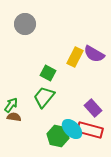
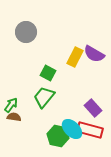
gray circle: moved 1 px right, 8 px down
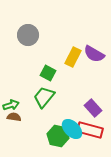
gray circle: moved 2 px right, 3 px down
yellow rectangle: moved 2 px left
green arrow: rotated 35 degrees clockwise
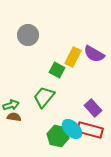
green square: moved 9 px right, 3 px up
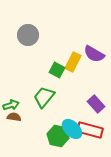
yellow rectangle: moved 5 px down
purple rectangle: moved 3 px right, 4 px up
